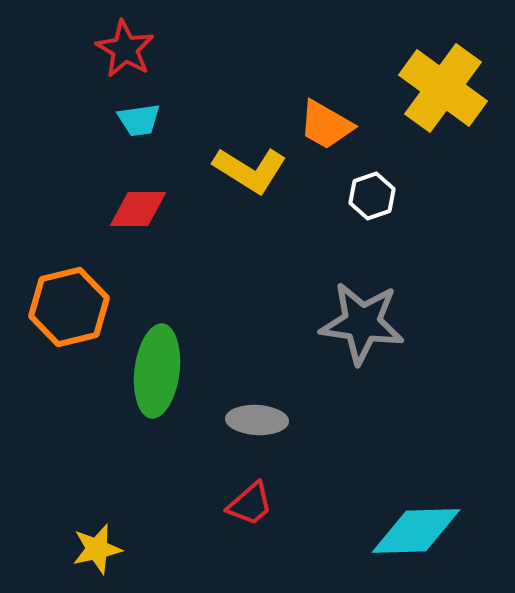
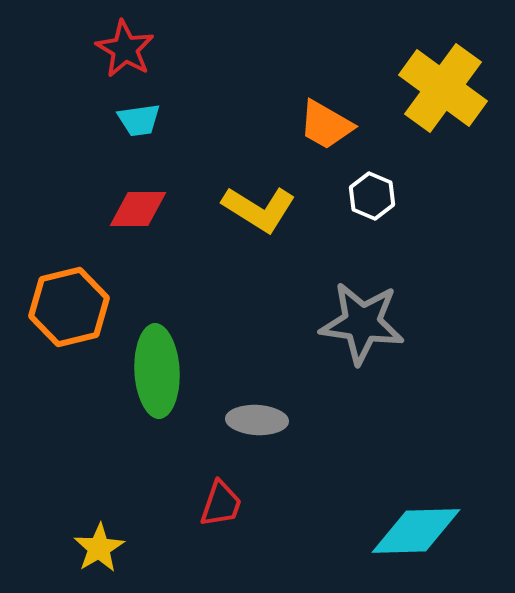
yellow L-shape: moved 9 px right, 39 px down
white hexagon: rotated 18 degrees counterclockwise
green ellipse: rotated 10 degrees counterclockwise
red trapezoid: moved 29 px left; rotated 30 degrees counterclockwise
yellow star: moved 2 px right, 1 px up; rotated 18 degrees counterclockwise
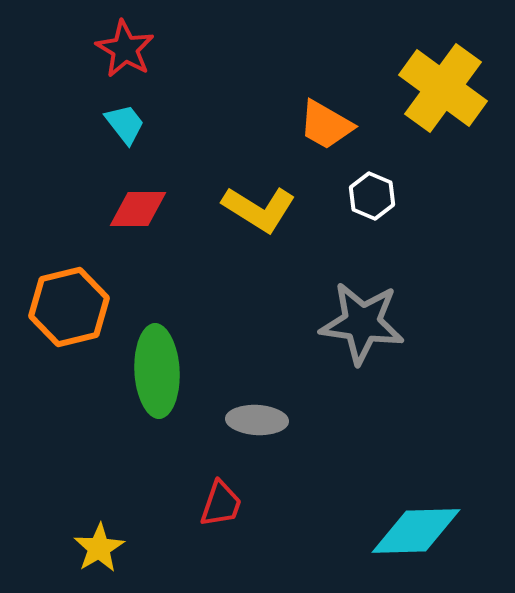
cyan trapezoid: moved 14 px left, 4 px down; rotated 120 degrees counterclockwise
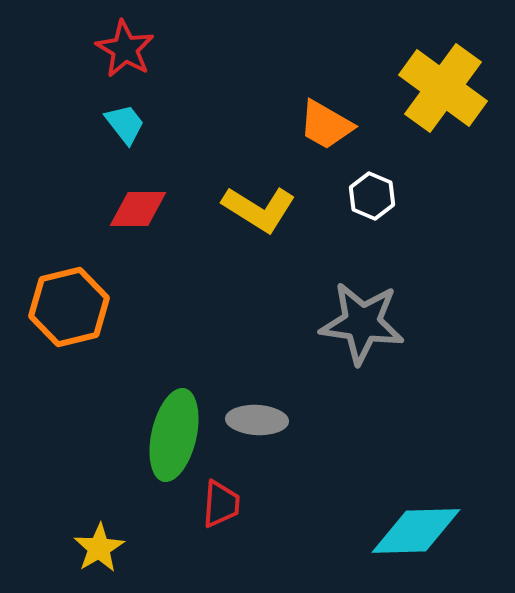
green ellipse: moved 17 px right, 64 px down; rotated 16 degrees clockwise
red trapezoid: rotated 15 degrees counterclockwise
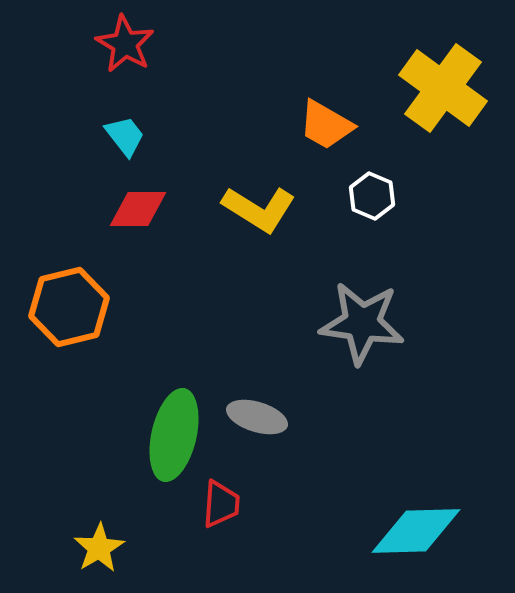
red star: moved 5 px up
cyan trapezoid: moved 12 px down
gray ellipse: moved 3 px up; rotated 14 degrees clockwise
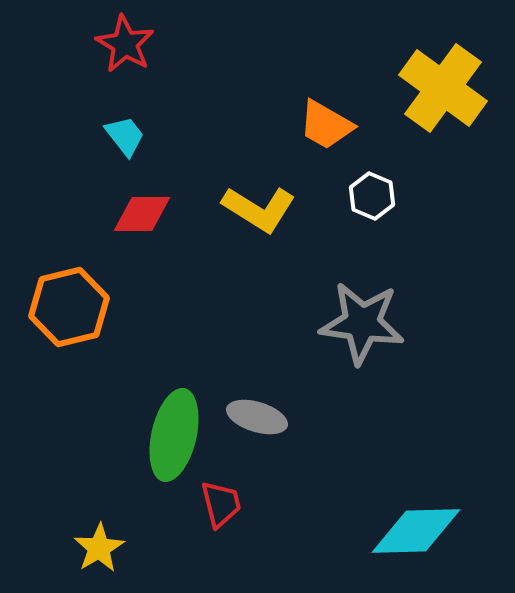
red diamond: moved 4 px right, 5 px down
red trapezoid: rotated 18 degrees counterclockwise
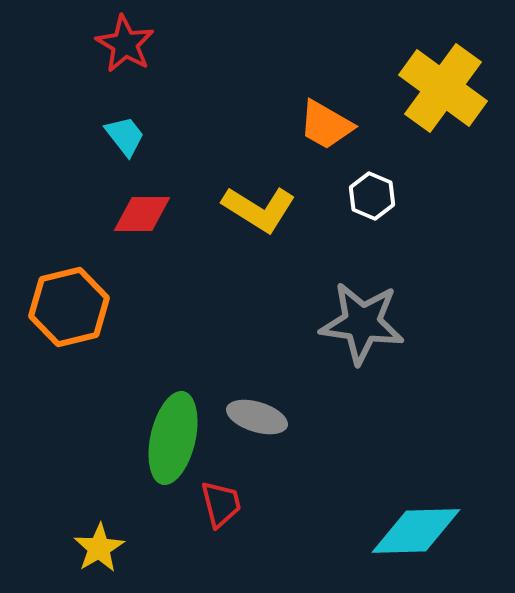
green ellipse: moved 1 px left, 3 px down
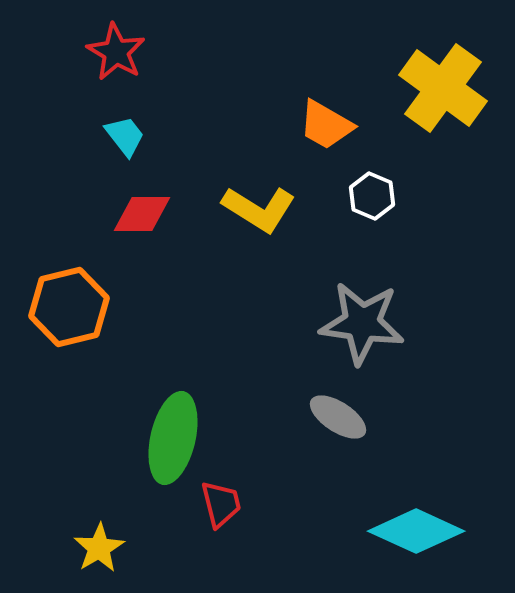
red star: moved 9 px left, 8 px down
gray ellipse: moved 81 px right; rotated 16 degrees clockwise
cyan diamond: rotated 26 degrees clockwise
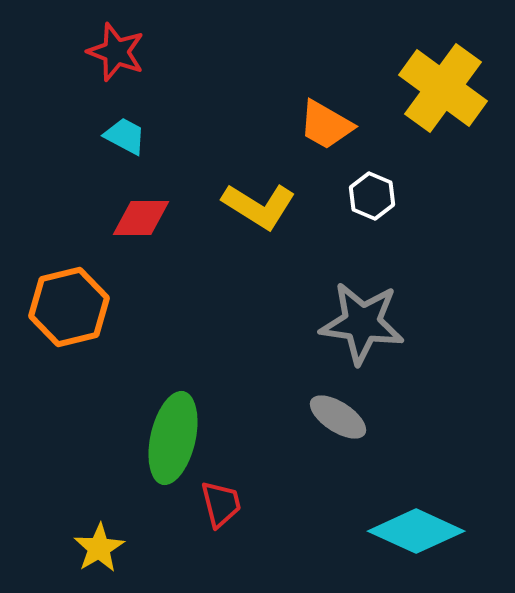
red star: rotated 10 degrees counterclockwise
cyan trapezoid: rotated 24 degrees counterclockwise
yellow L-shape: moved 3 px up
red diamond: moved 1 px left, 4 px down
